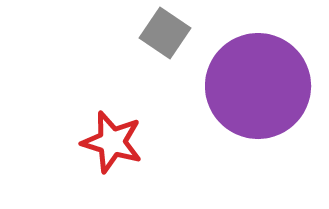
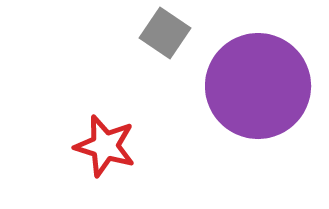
red star: moved 7 px left, 4 px down
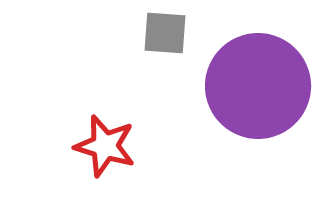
gray square: rotated 30 degrees counterclockwise
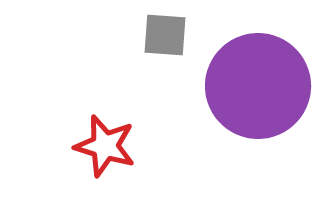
gray square: moved 2 px down
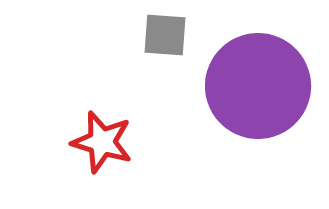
red star: moved 3 px left, 4 px up
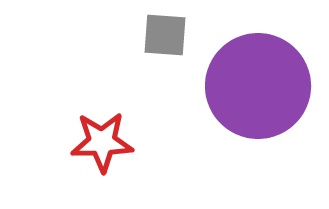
red star: rotated 18 degrees counterclockwise
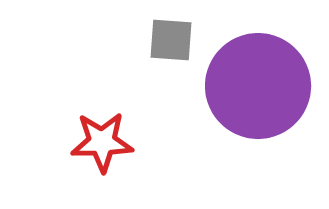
gray square: moved 6 px right, 5 px down
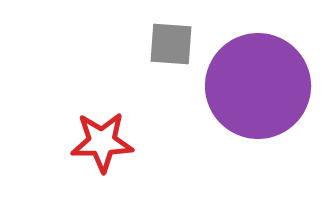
gray square: moved 4 px down
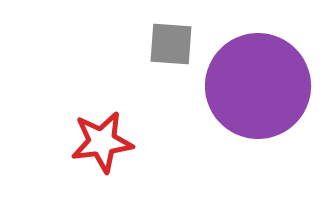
red star: rotated 6 degrees counterclockwise
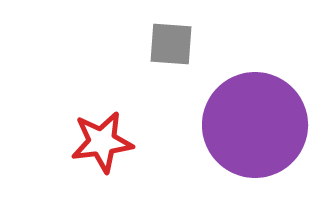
purple circle: moved 3 px left, 39 px down
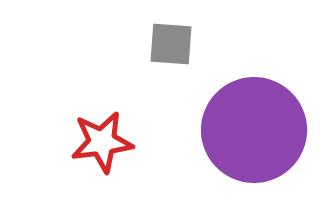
purple circle: moved 1 px left, 5 px down
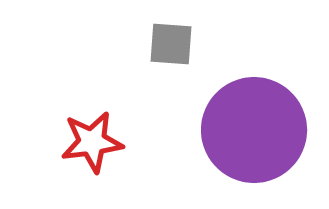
red star: moved 10 px left
